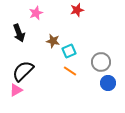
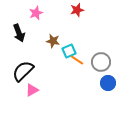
orange line: moved 7 px right, 11 px up
pink triangle: moved 16 px right
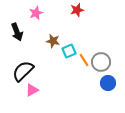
black arrow: moved 2 px left, 1 px up
orange line: moved 7 px right; rotated 24 degrees clockwise
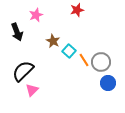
pink star: moved 2 px down
brown star: rotated 16 degrees clockwise
cyan square: rotated 24 degrees counterclockwise
pink triangle: rotated 16 degrees counterclockwise
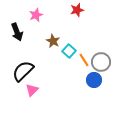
blue circle: moved 14 px left, 3 px up
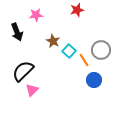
pink star: rotated 16 degrees clockwise
gray circle: moved 12 px up
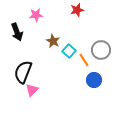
black semicircle: moved 1 px down; rotated 25 degrees counterclockwise
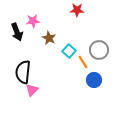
red star: rotated 16 degrees clockwise
pink star: moved 3 px left, 6 px down
brown star: moved 4 px left, 3 px up
gray circle: moved 2 px left
orange line: moved 1 px left, 2 px down
black semicircle: rotated 15 degrees counterclockwise
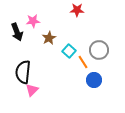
brown star: rotated 16 degrees clockwise
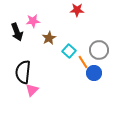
blue circle: moved 7 px up
